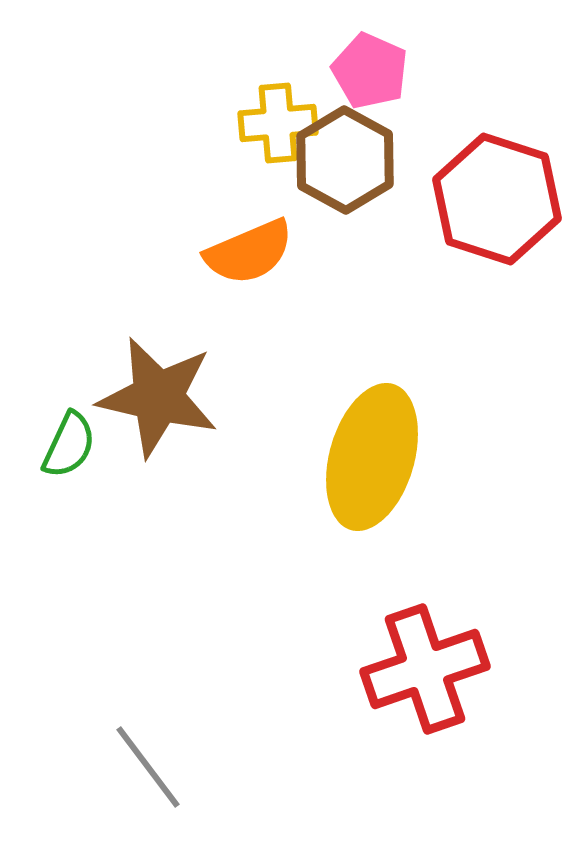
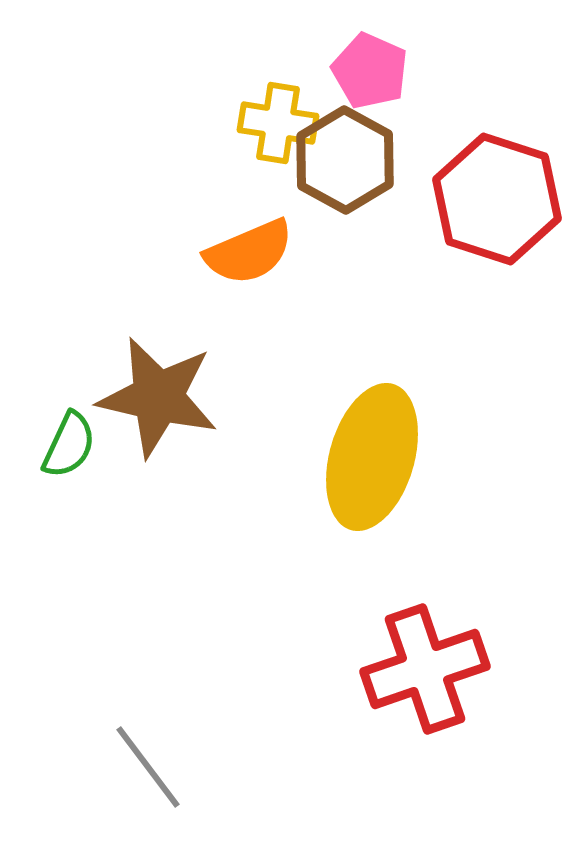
yellow cross: rotated 14 degrees clockwise
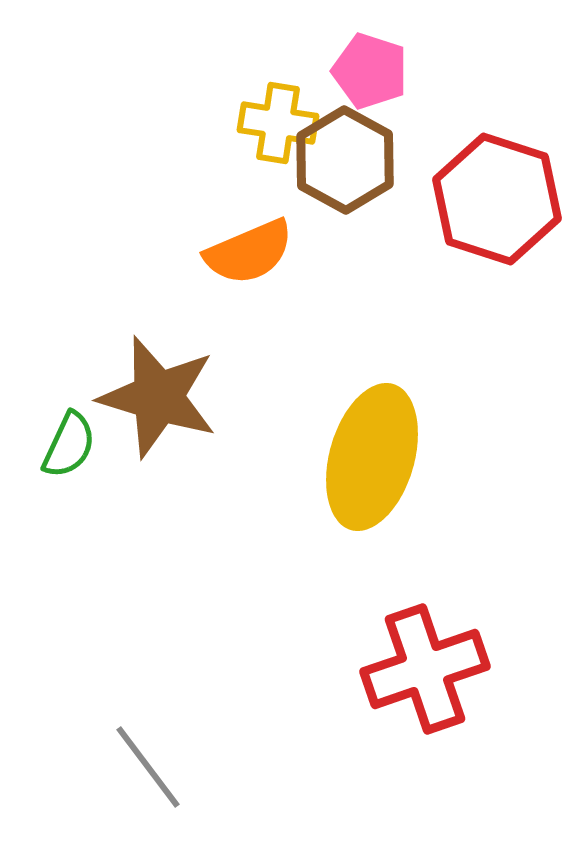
pink pentagon: rotated 6 degrees counterclockwise
brown star: rotated 4 degrees clockwise
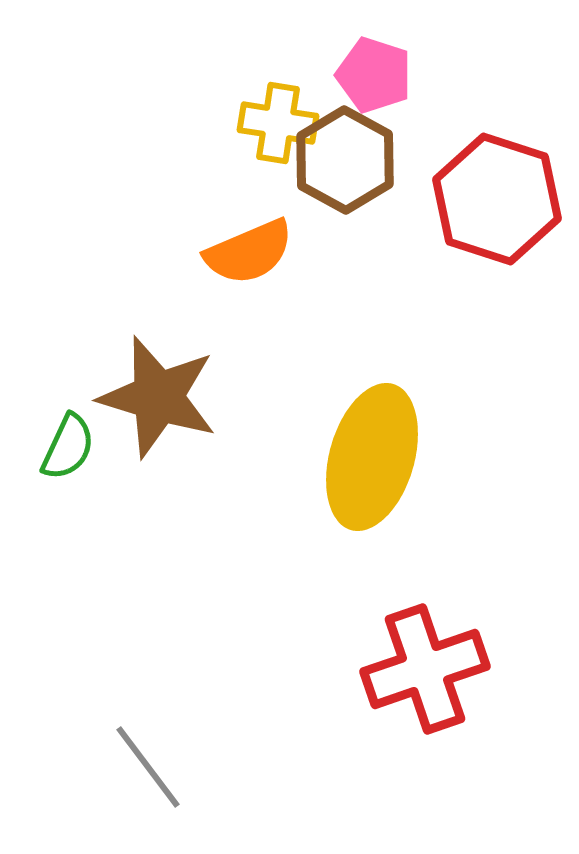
pink pentagon: moved 4 px right, 4 px down
green semicircle: moved 1 px left, 2 px down
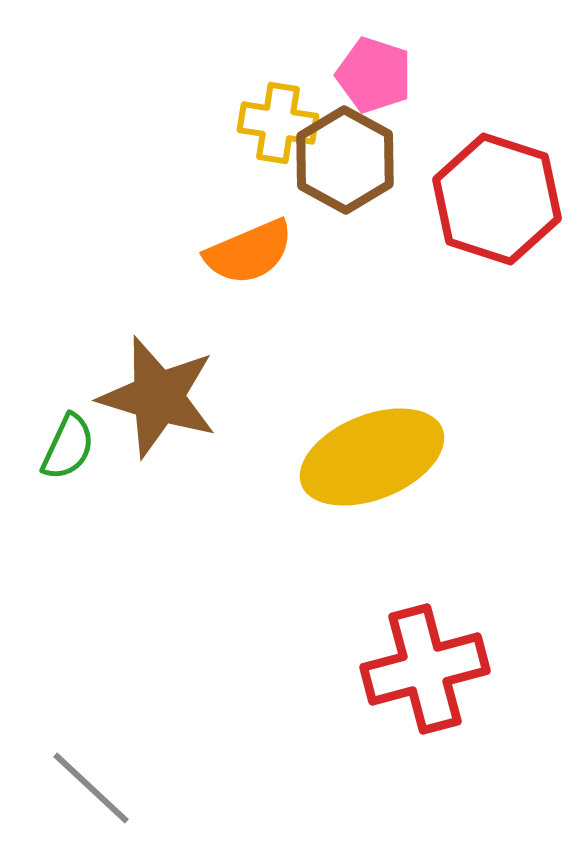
yellow ellipse: rotated 52 degrees clockwise
red cross: rotated 4 degrees clockwise
gray line: moved 57 px left, 21 px down; rotated 10 degrees counterclockwise
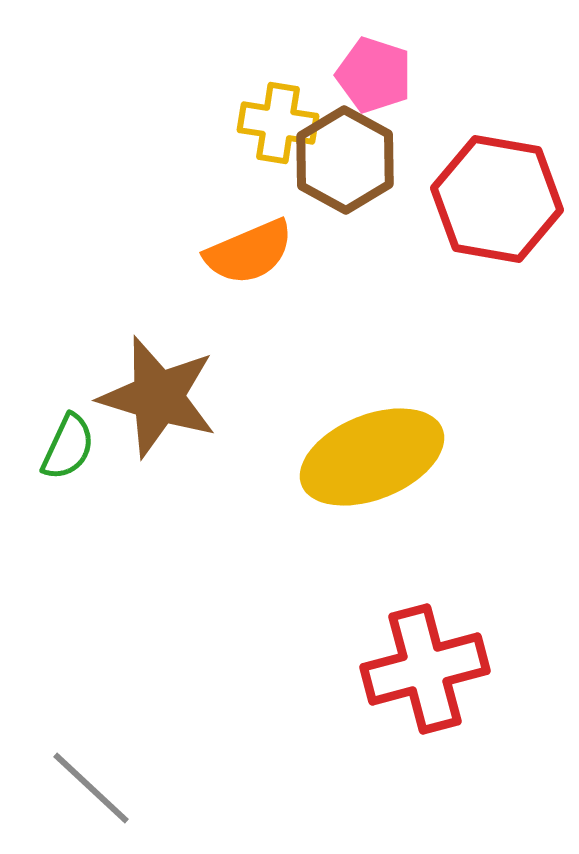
red hexagon: rotated 8 degrees counterclockwise
